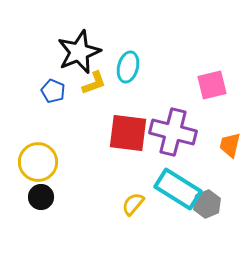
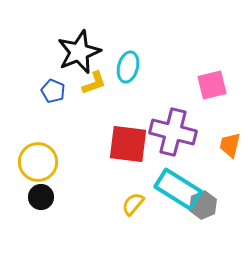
red square: moved 11 px down
gray hexagon: moved 4 px left, 1 px down
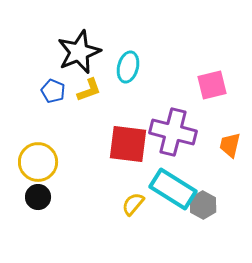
yellow L-shape: moved 5 px left, 7 px down
cyan rectangle: moved 5 px left
black circle: moved 3 px left
gray hexagon: rotated 8 degrees counterclockwise
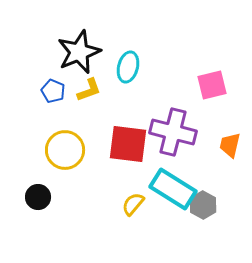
yellow circle: moved 27 px right, 12 px up
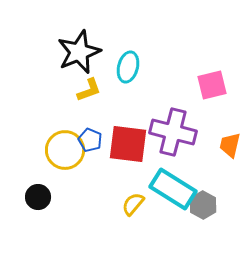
blue pentagon: moved 37 px right, 49 px down
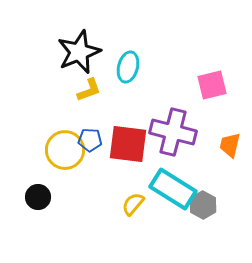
blue pentagon: rotated 20 degrees counterclockwise
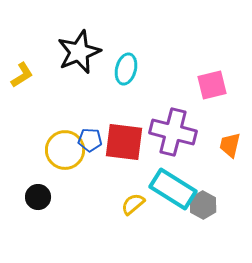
cyan ellipse: moved 2 px left, 2 px down
yellow L-shape: moved 67 px left, 15 px up; rotated 12 degrees counterclockwise
red square: moved 4 px left, 2 px up
yellow semicircle: rotated 10 degrees clockwise
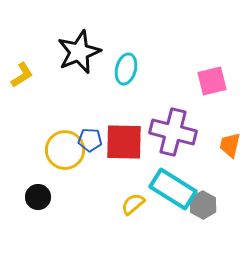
pink square: moved 4 px up
red square: rotated 6 degrees counterclockwise
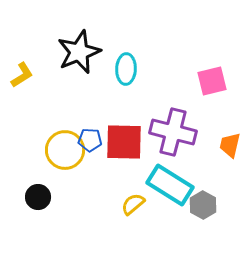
cyan ellipse: rotated 12 degrees counterclockwise
cyan rectangle: moved 3 px left, 4 px up
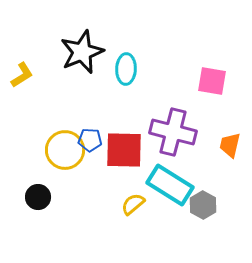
black star: moved 3 px right
pink square: rotated 24 degrees clockwise
red square: moved 8 px down
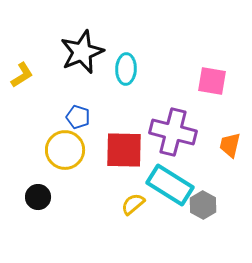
blue pentagon: moved 12 px left, 23 px up; rotated 15 degrees clockwise
